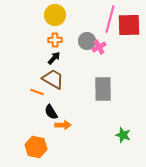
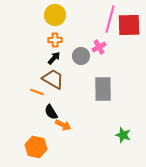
gray circle: moved 6 px left, 15 px down
orange arrow: rotated 28 degrees clockwise
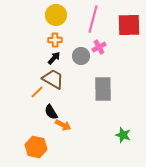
yellow circle: moved 1 px right
pink line: moved 17 px left
orange line: rotated 64 degrees counterclockwise
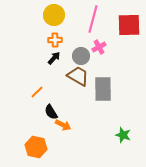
yellow circle: moved 2 px left
brown trapezoid: moved 25 px right, 3 px up
